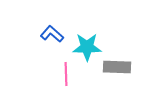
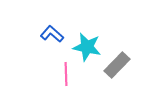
cyan star: rotated 12 degrees clockwise
gray rectangle: moved 2 px up; rotated 48 degrees counterclockwise
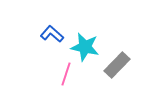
cyan star: moved 2 px left
pink line: rotated 20 degrees clockwise
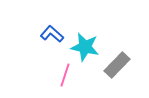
pink line: moved 1 px left, 1 px down
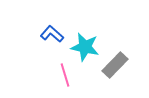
gray rectangle: moved 2 px left
pink line: rotated 35 degrees counterclockwise
